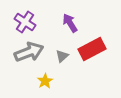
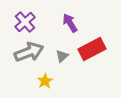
purple cross: rotated 15 degrees clockwise
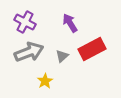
purple cross: rotated 20 degrees counterclockwise
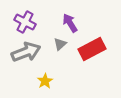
gray arrow: moved 3 px left
gray triangle: moved 2 px left, 12 px up
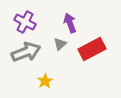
purple arrow: rotated 12 degrees clockwise
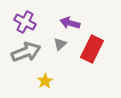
purple arrow: rotated 54 degrees counterclockwise
red rectangle: rotated 36 degrees counterclockwise
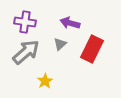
purple cross: rotated 20 degrees counterclockwise
gray arrow: rotated 20 degrees counterclockwise
